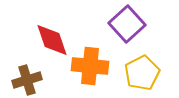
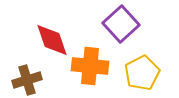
purple square: moved 6 px left
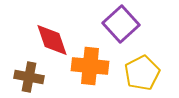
brown cross: moved 2 px right, 3 px up; rotated 28 degrees clockwise
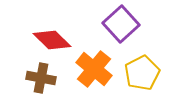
red diamond: rotated 27 degrees counterclockwise
orange cross: moved 4 px right, 3 px down; rotated 33 degrees clockwise
brown cross: moved 12 px right, 1 px down
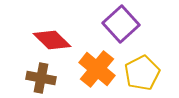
orange cross: moved 3 px right
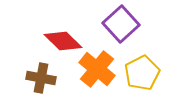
red diamond: moved 11 px right, 1 px down
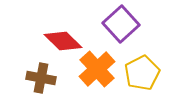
orange cross: rotated 9 degrees clockwise
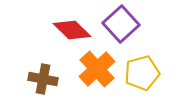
red diamond: moved 9 px right, 11 px up
yellow pentagon: rotated 12 degrees clockwise
brown cross: moved 2 px right, 1 px down
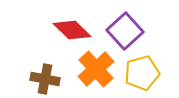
purple square: moved 4 px right, 7 px down
orange cross: moved 1 px left
brown cross: moved 2 px right
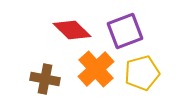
purple square: rotated 21 degrees clockwise
